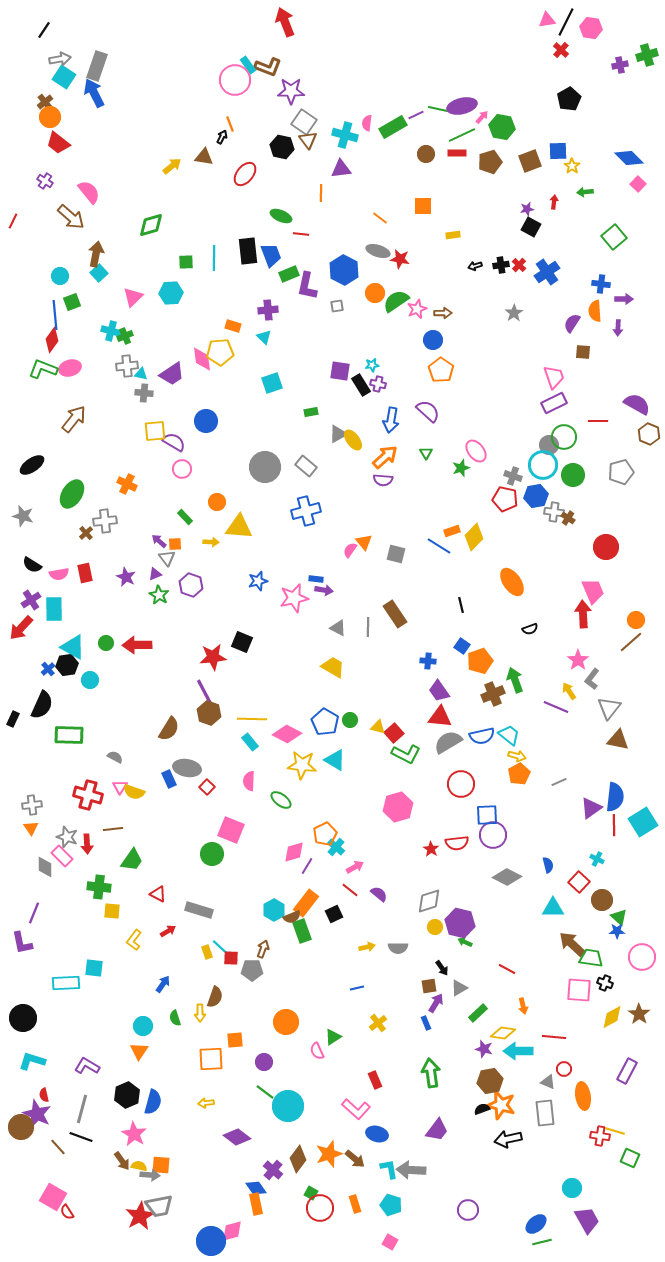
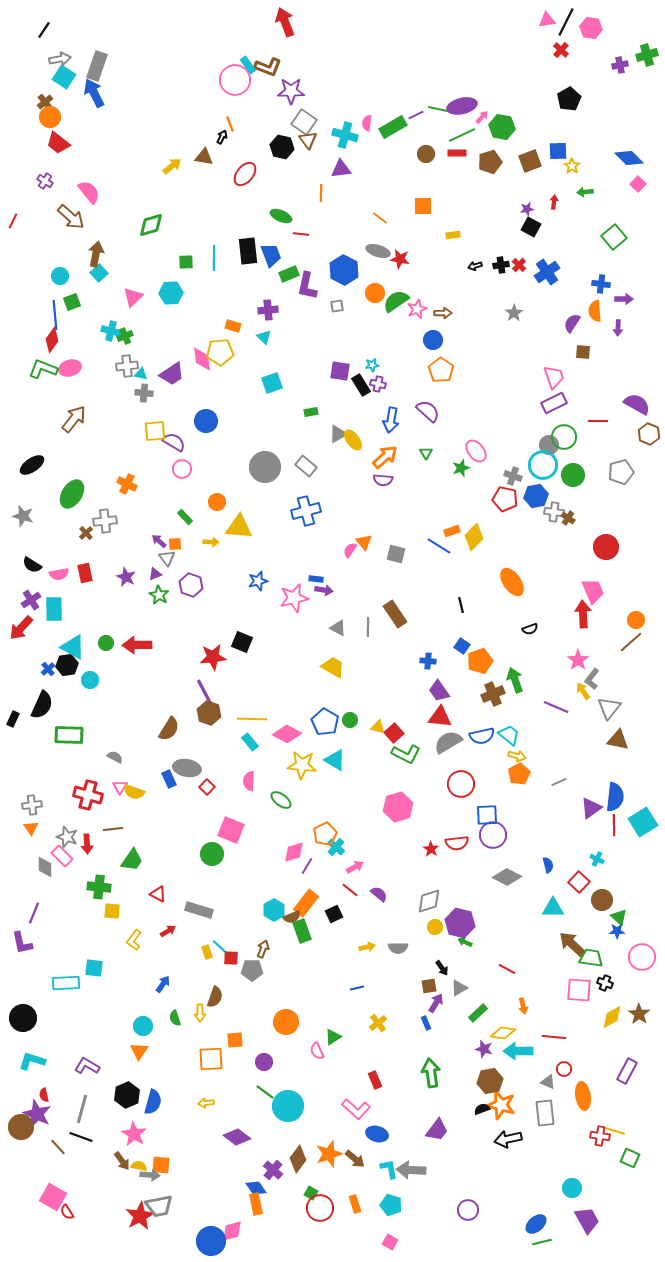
yellow arrow at (569, 691): moved 14 px right
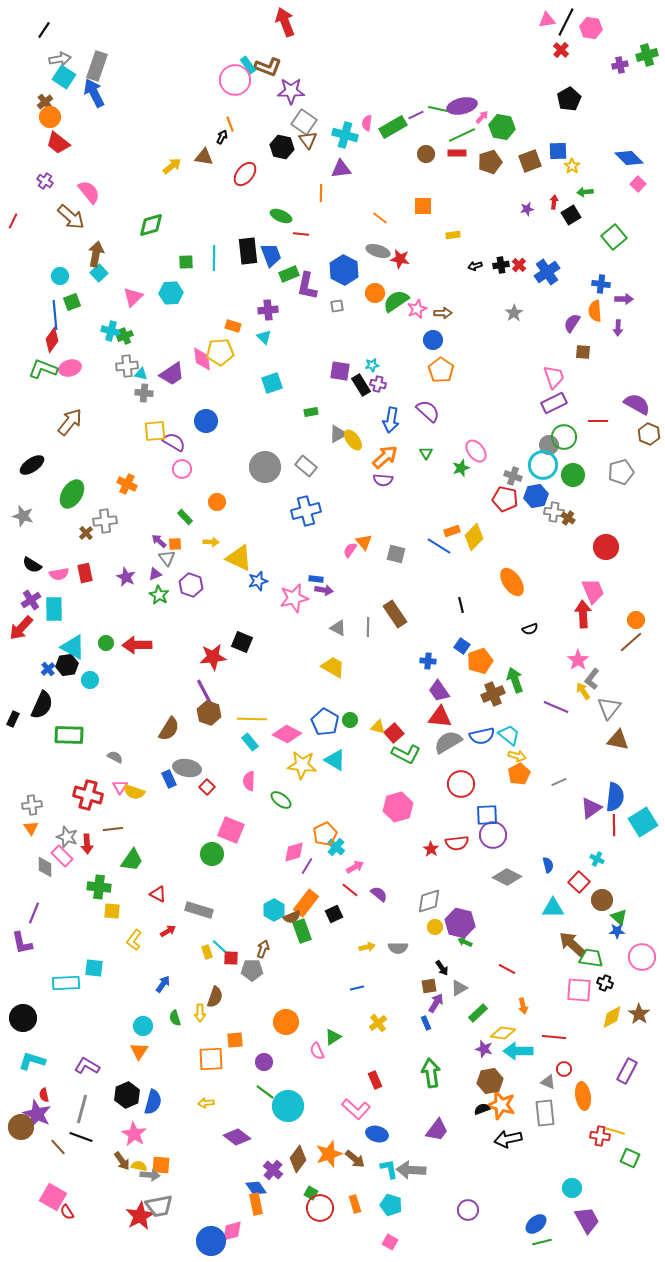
black square at (531, 227): moved 40 px right, 12 px up; rotated 30 degrees clockwise
brown arrow at (74, 419): moved 4 px left, 3 px down
yellow triangle at (239, 527): moved 31 px down; rotated 20 degrees clockwise
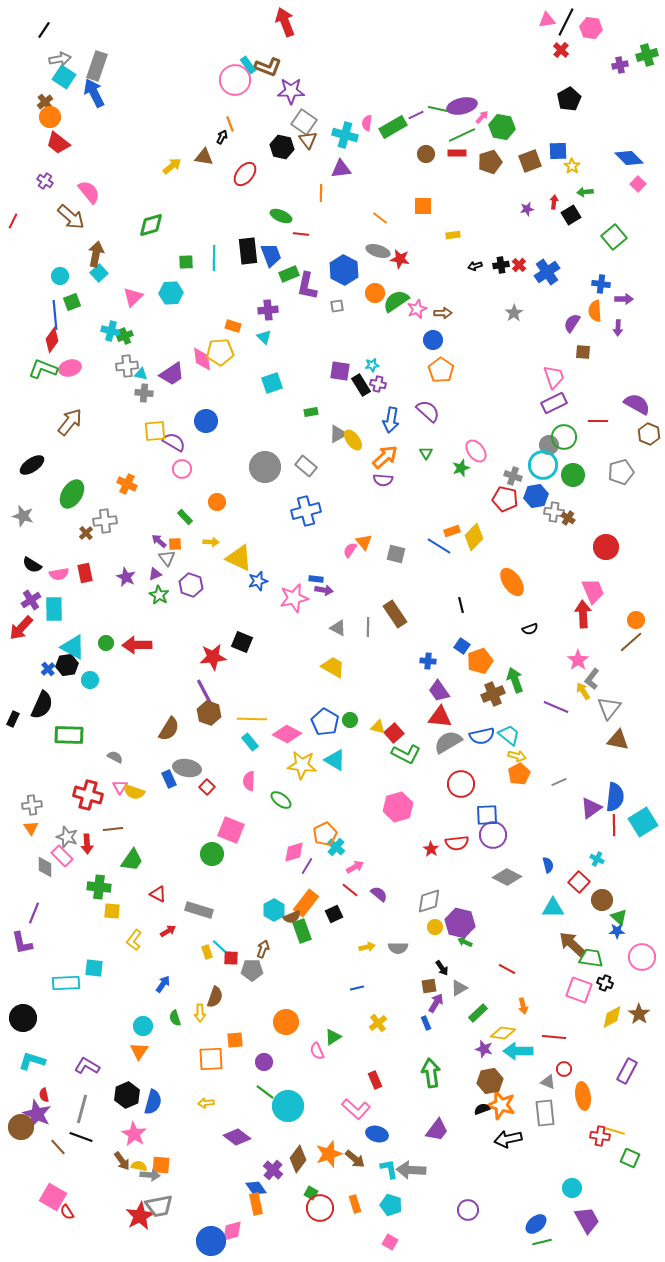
pink square at (579, 990): rotated 16 degrees clockwise
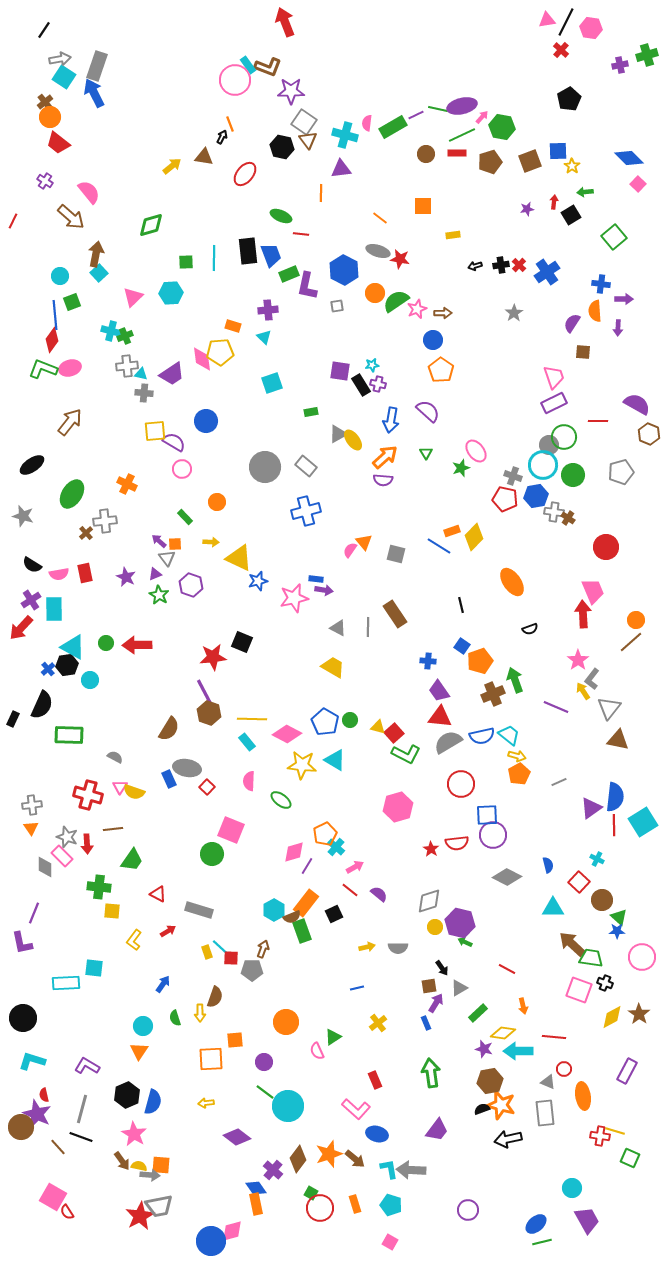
cyan rectangle at (250, 742): moved 3 px left
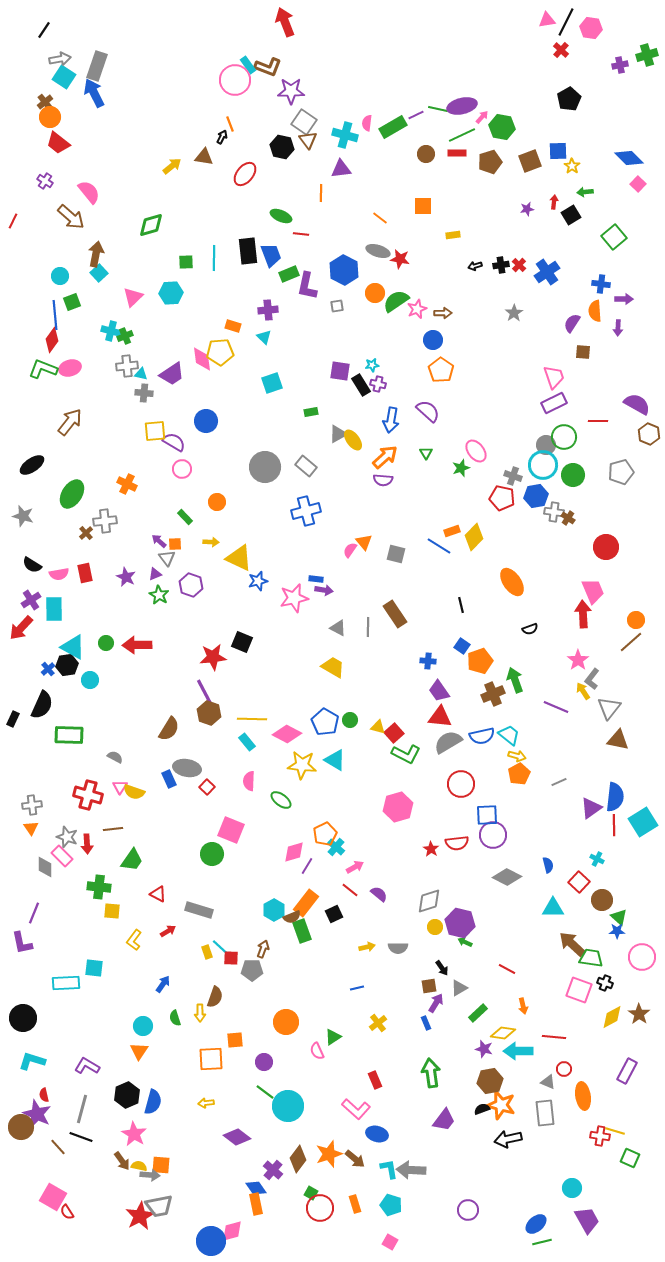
gray circle at (549, 445): moved 3 px left
red pentagon at (505, 499): moved 3 px left, 1 px up
purple trapezoid at (437, 1130): moved 7 px right, 10 px up
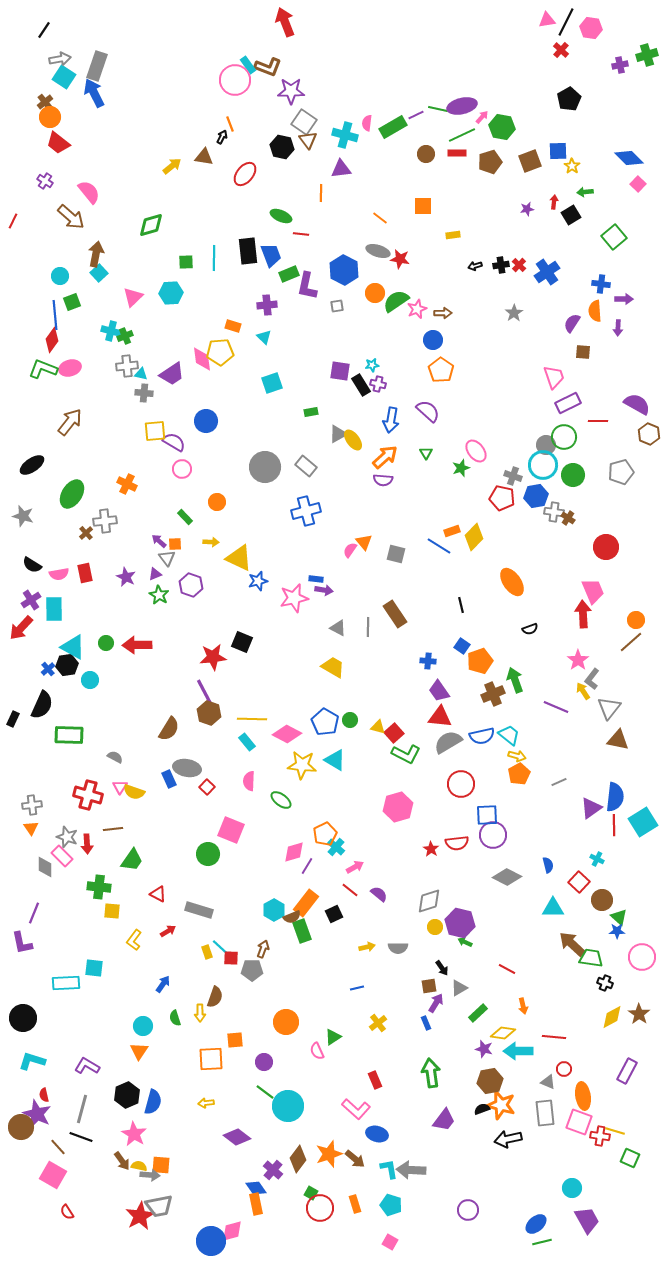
purple cross at (268, 310): moved 1 px left, 5 px up
purple rectangle at (554, 403): moved 14 px right
green circle at (212, 854): moved 4 px left
pink square at (579, 990): moved 132 px down
pink square at (53, 1197): moved 22 px up
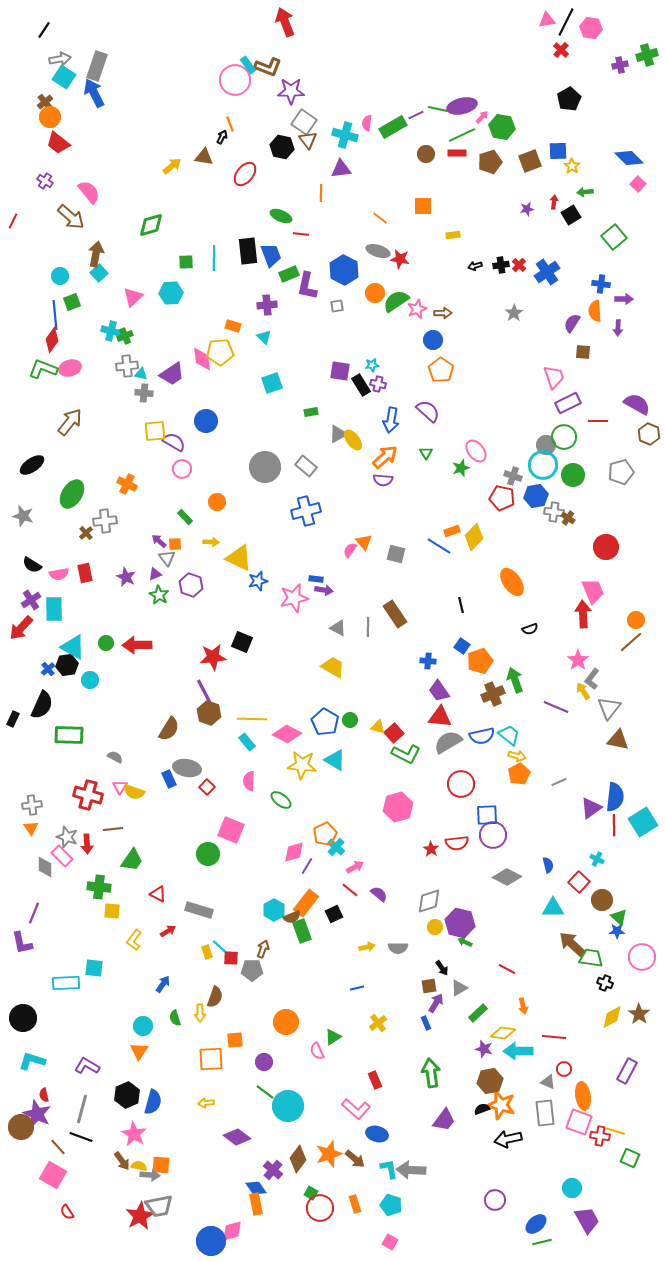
purple circle at (468, 1210): moved 27 px right, 10 px up
